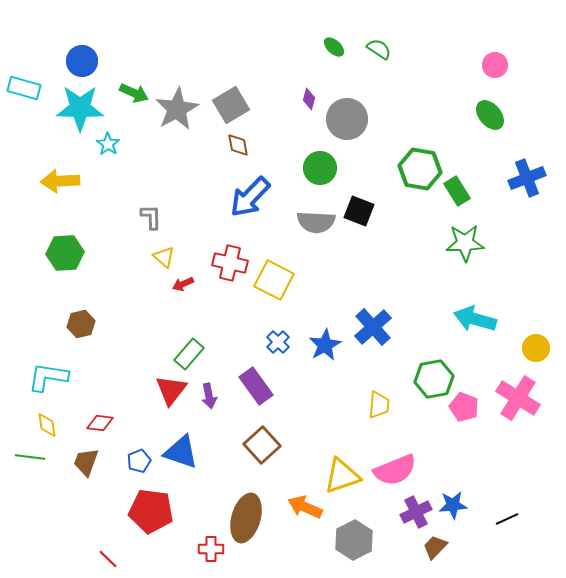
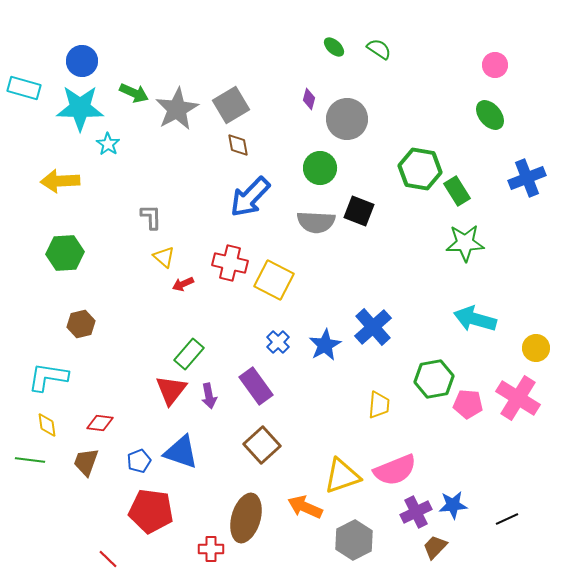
pink pentagon at (464, 407): moved 4 px right, 3 px up; rotated 16 degrees counterclockwise
green line at (30, 457): moved 3 px down
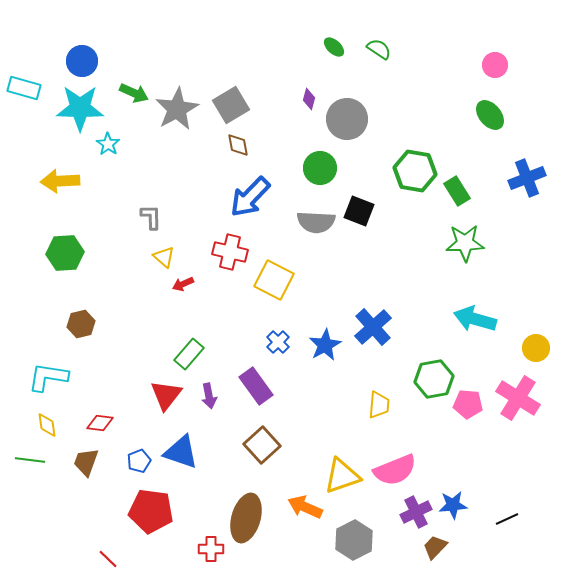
green hexagon at (420, 169): moved 5 px left, 2 px down
red cross at (230, 263): moved 11 px up
red triangle at (171, 390): moved 5 px left, 5 px down
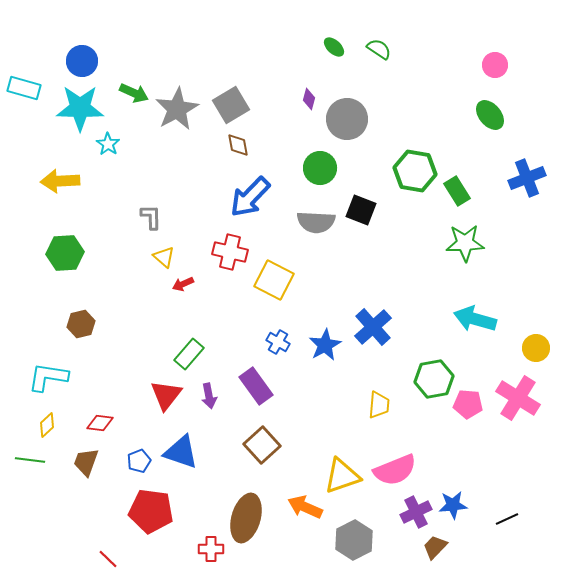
black square at (359, 211): moved 2 px right, 1 px up
blue cross at (278, 342): rotated 15 degrees counterclockwise
yellow diamond at (47, 425): rotated 55 degrees clockwise
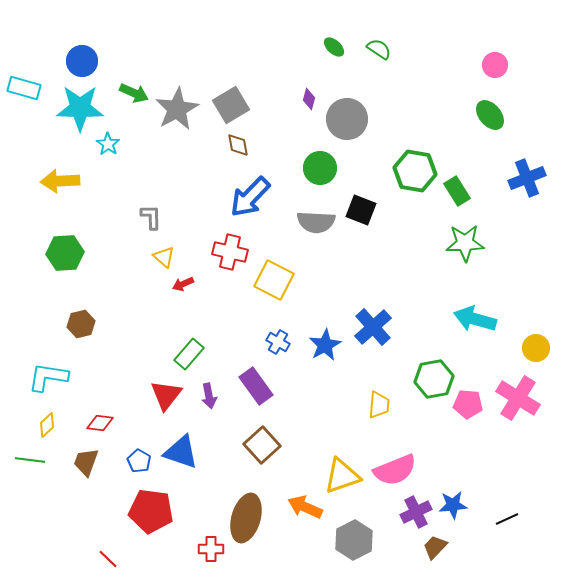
blue pentagon at (139, 461): rotated 20 degrees counterclockwise
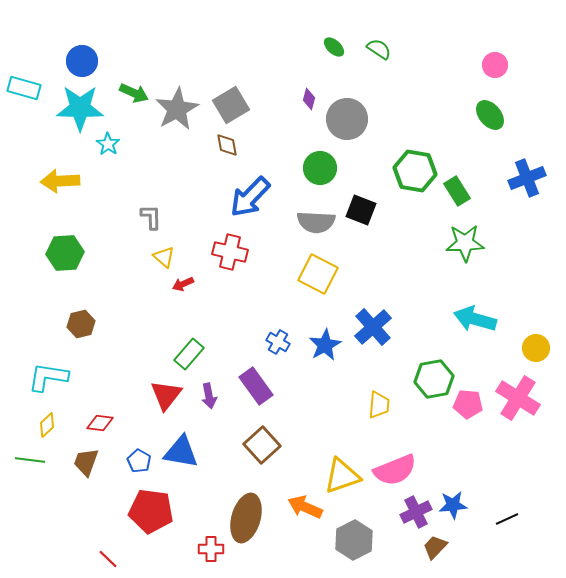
brown diamond at (238, 145): moved 11 px left
yellow square at (274, 280): moved 44 px right, 6 px up
blue triangle at (181, 452): rotated 9 degrees counterclockwise
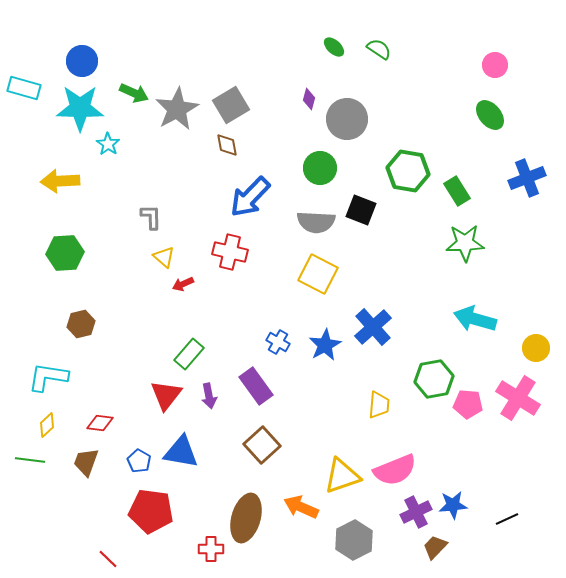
green hexagon at (415, 171): moved 7 px left
orange arrow at (305, 507): moved 4 px left
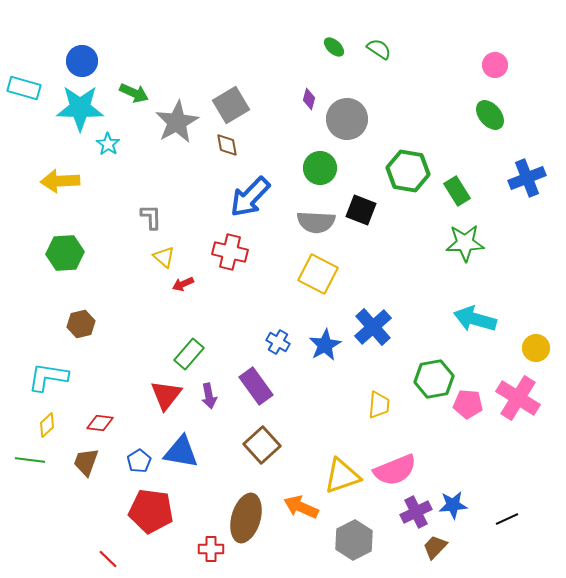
gray star at (177, 109): moved 13 px down
blue pentagon at (139, 461): rotated 10 degrees clockwise
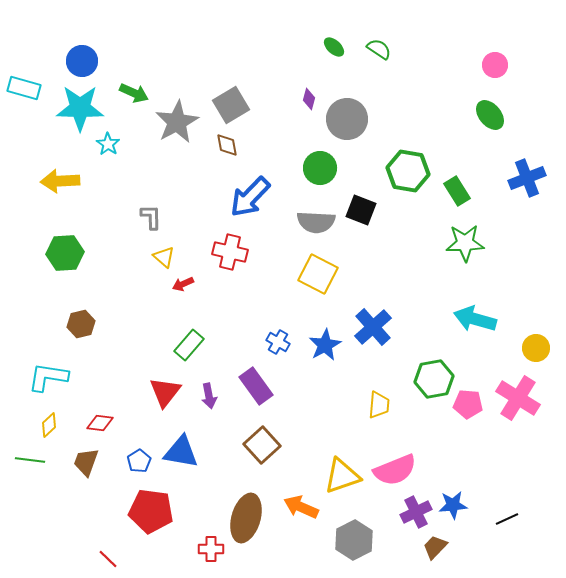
green rectangle at (189, 354): moved 9 px up
red triangle at (166, 395): moved 1 px left, 3 px up
yellow diamond at (47, 425): moved 2 px right
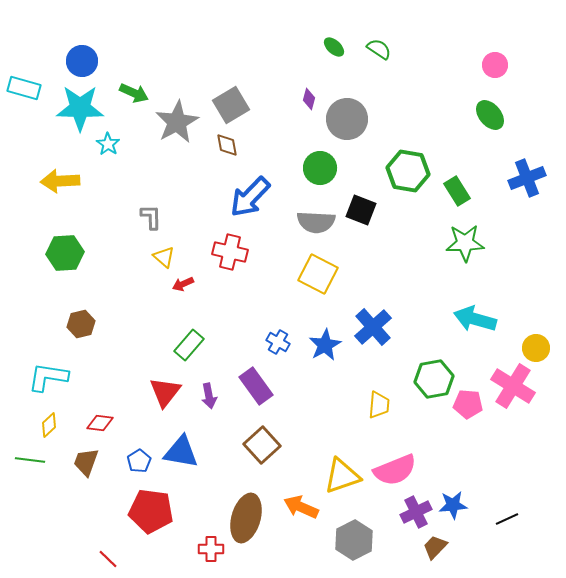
pink cross at (518, 398): moved 5 px left, 12 px up
